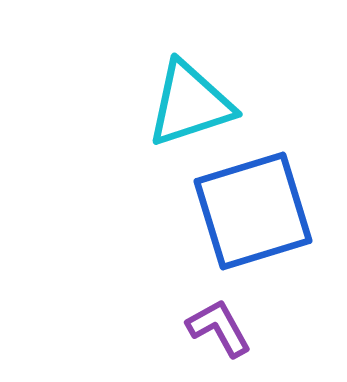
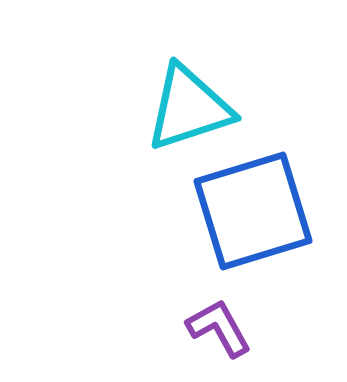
cyan triangle: moved 1 px left, 4 px down
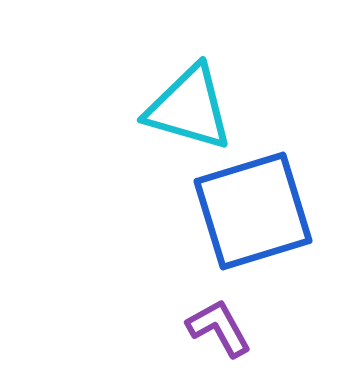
cyan triangle: rotated 34 degrees clockwise
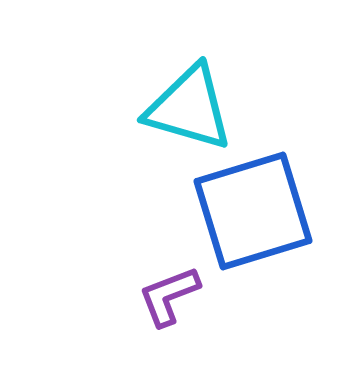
purple L-shape: moved 50 px left, 32 px up; rotated 82 degrees counterclockwise
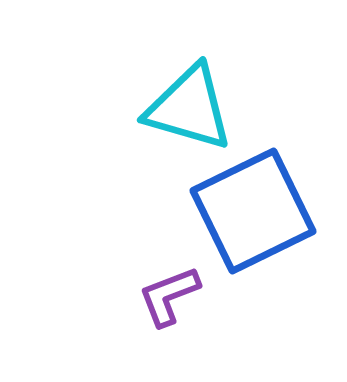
blue square: rotated 9 degrees counterclockwise
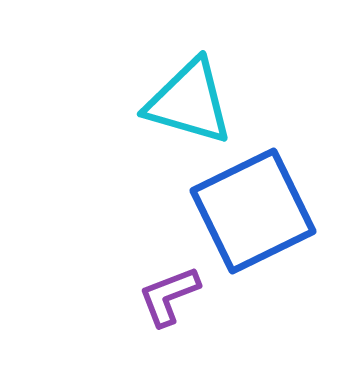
cyan triangle: moved 6 px up
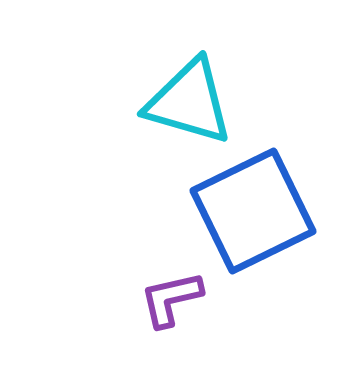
purple L-shape: moved 2 px right, 3 px down; rotated 8 degrees clockwise
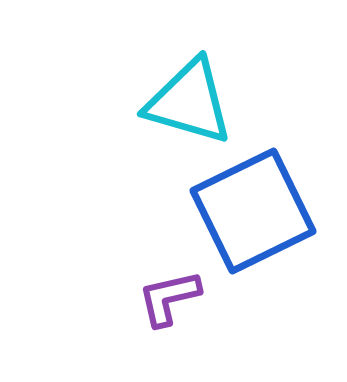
purple L-shape: moved 2 px left, 1 px up
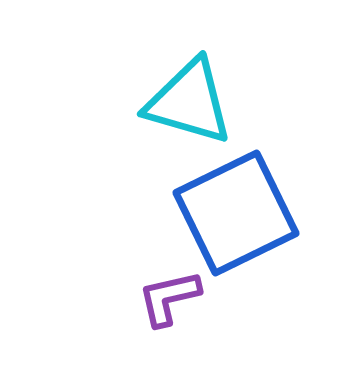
blue square: moved 17 px left, 2 px down
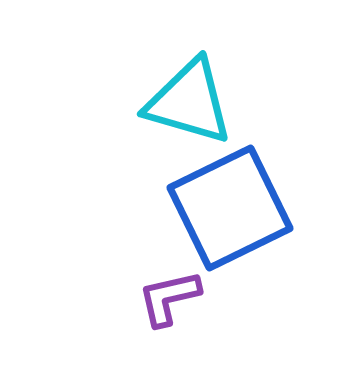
blue square: moved 6 px left, 5 px up
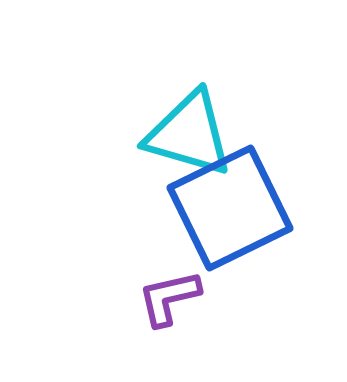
cyan triangle: moved 32 px down
